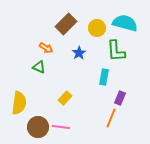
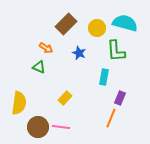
blue star: rotated 16 degrees counterclockwise
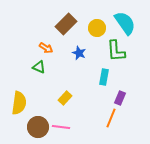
cyan semicircle: rotated 40 degrees clockwise
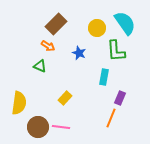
brown rectangle: moved 10 px left
orange arrow: moved 2 px right, 2 px up
green triangle: moved 1 px right, 1 px up
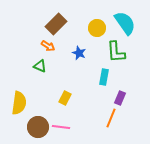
green L-shape: moved 1 px down
yellow rectangle: rotated 16 degrees counterclockwise
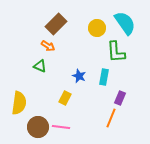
blue star: moved 23 px down
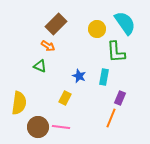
yellow circle: moved 1 px down
